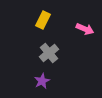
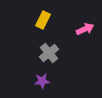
pink arrow: rotated 48 degrees counterclockwise
purple star: rotated 21 degrees clockwise
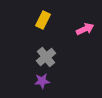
gray cross: moved 3 px left, 4 px down
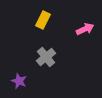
purple star: moved 23 px left; rotated 28 degrees clockwise
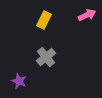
yellow rectangle: moved 1 px right
pink arrow: moved 2 px right, 14 px up
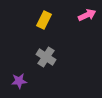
gray cross: rotated 18 degrees counterclockwise
purple star: rotated 28 degrees counterclockwise
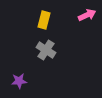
yellow rectangle: rotated 12 degrees counterclockwise
gray cross: moved 7 px up
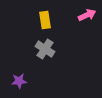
yellow rectangle: moved 1 px right; rotated 24 degrees counterclockwise
gray cross: moved 1 px left, 1 px up
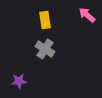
pink arrow: rotated 114 degrees counterclockwise
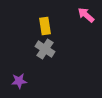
pink arrow: moved 1 px left
yellow rectangle: moved 6 px down
